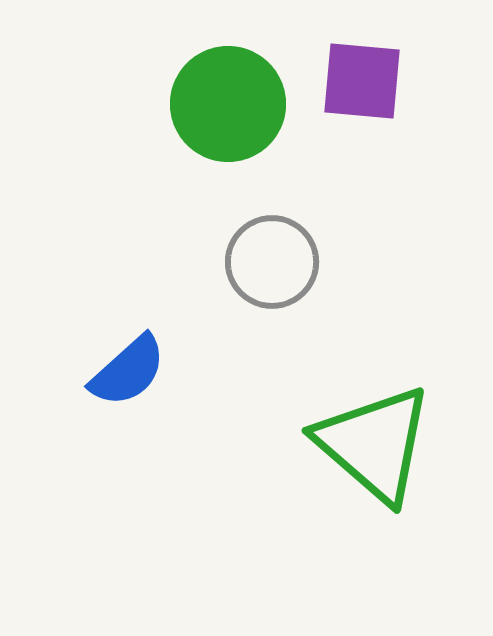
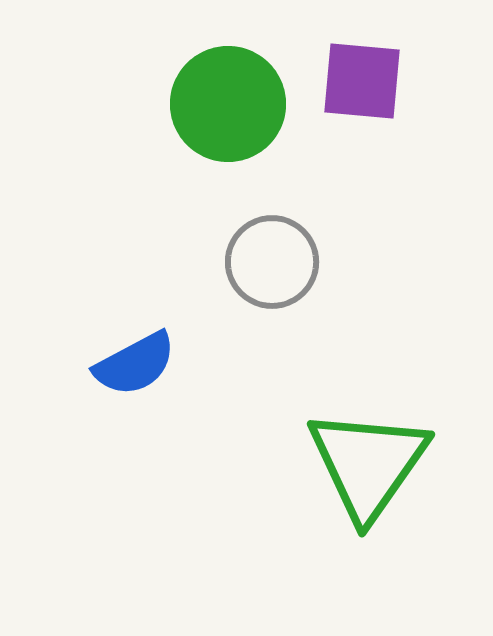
blue semicircle: moved 7 px right, 7 px up; rotated 14 degrees clockwise
green triangle: moved 6 px left, 20 px down; rotated 24 degrees clockwise
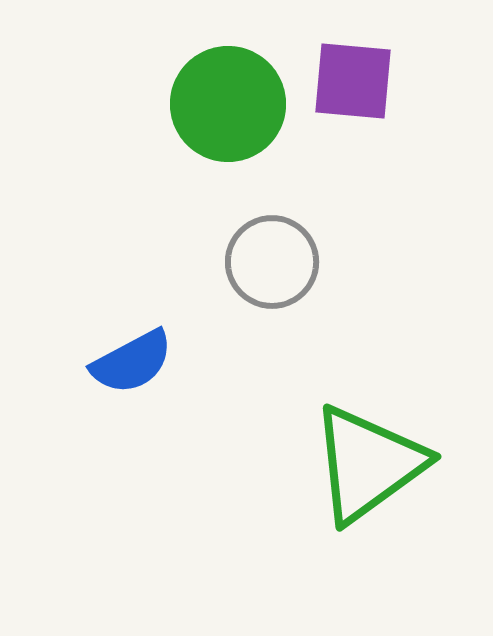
purple square: moved 9 px left
blue semicircle: moved 3 px left, 2 px up
green triangle: rotated 19 degrees clockwise
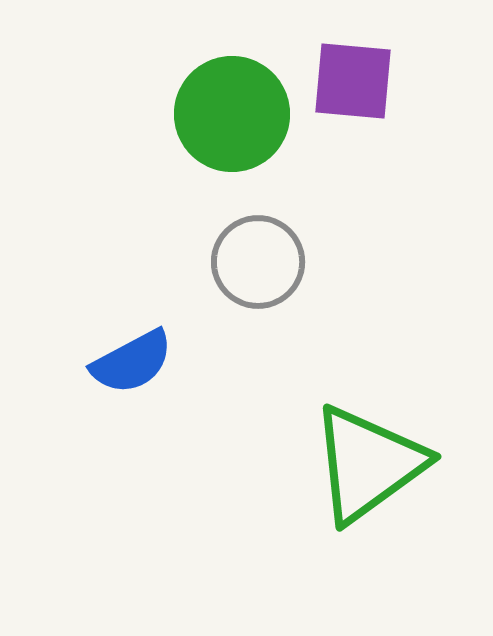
green circle: moved 4 px right, 10 px down
gray circle: moved 14 px left
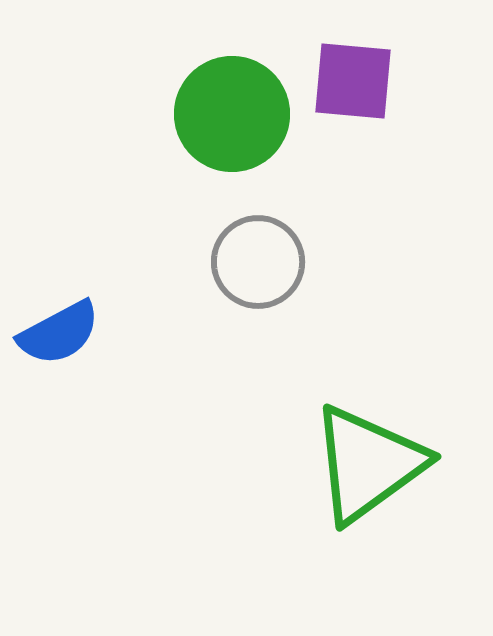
blue semicircle: moved 73 px left, 29 px up
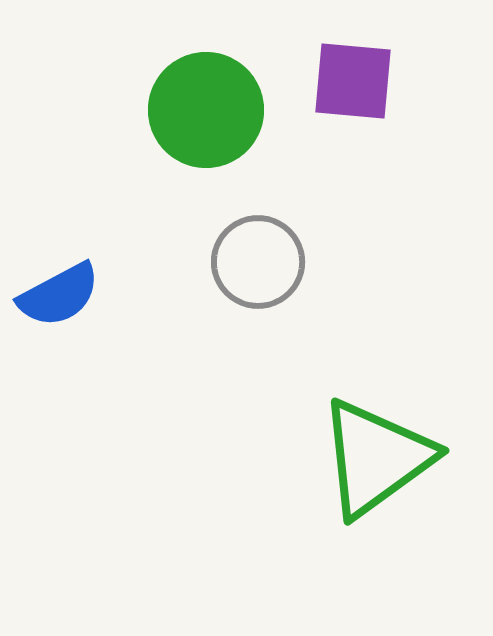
green circle: moved 26 px left, 4 px up
blue semicircle: moved 38 px up
green triangle: moved 8 px right, 6 px up
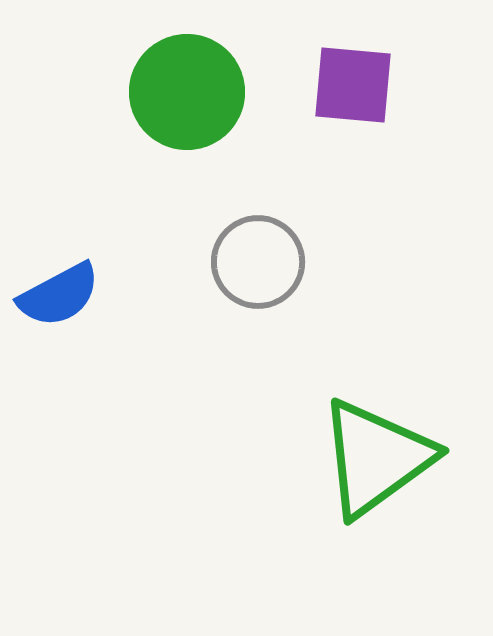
purple square: moved 4 px down
green circle: moved 19 px left, 18 px up
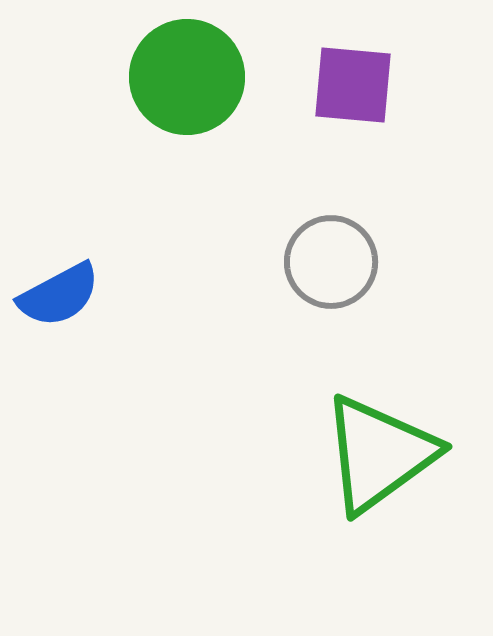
green circle: moved 15 px up
gray circle: moved 73 px right
green triangle: moved 3 px right, 4 px up
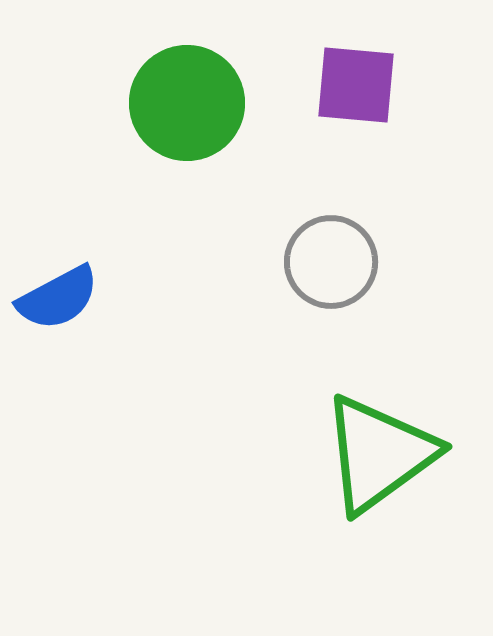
green circle: moved 26 px down
purple square: moved 3 px right
blue semicircle: moved 1 px left, 3 px down
